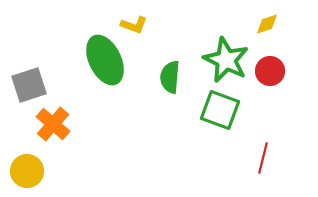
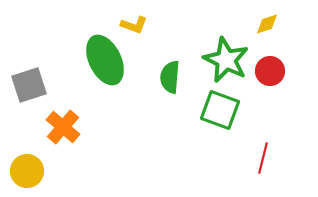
orange cross: moved 10 px right, 3 px down
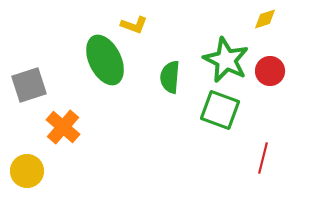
yellow diamond: moved 2 px left, 5 px up
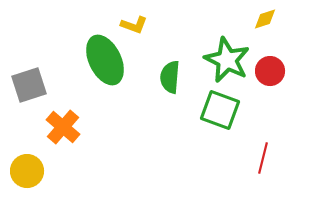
green star: moved 1 px right
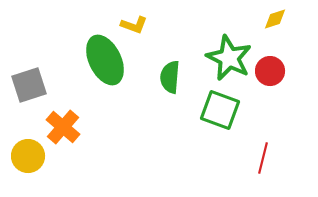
yellow diamond: moved 10 px right
green star: moved 2 px right, 2 px up
yellow circle: moved 1 px right, 15 px up
